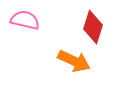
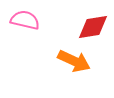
red diamond: rotated 64 degrees clockwise
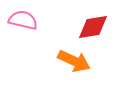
pink semicircle: moved 2 px left
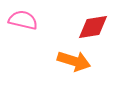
orange arrow: rotated 8 degrees counterclockwise
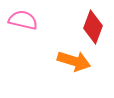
red diamond: rotated 60 degrees counterclockwise
